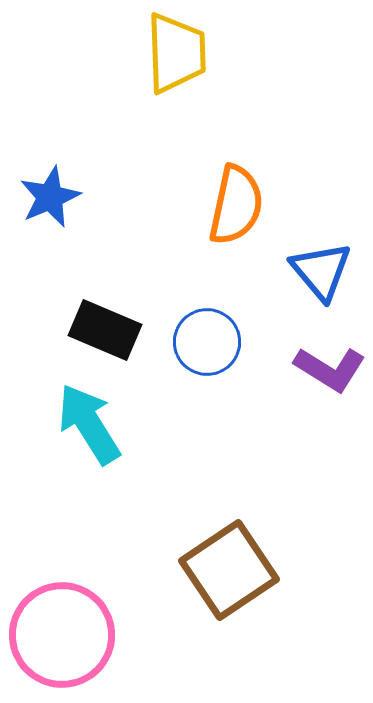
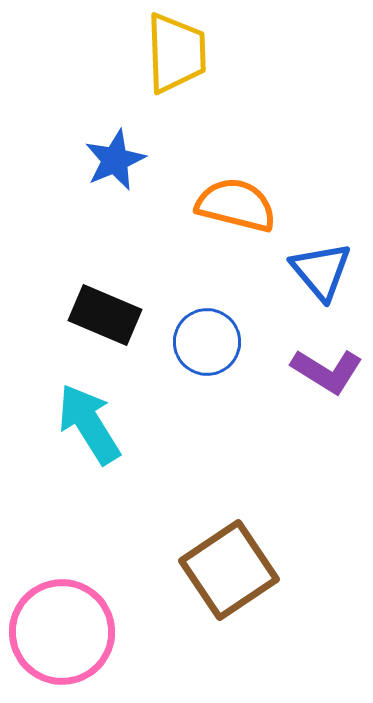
blue star: moved 65 px right, 37 px up
orange semicircle: rotated 88 degrees counterclockwise
black rectangle: moved 15 px up
purple L-shape: moved 3 px left, 2 px down
pink circle: moved 3 px up
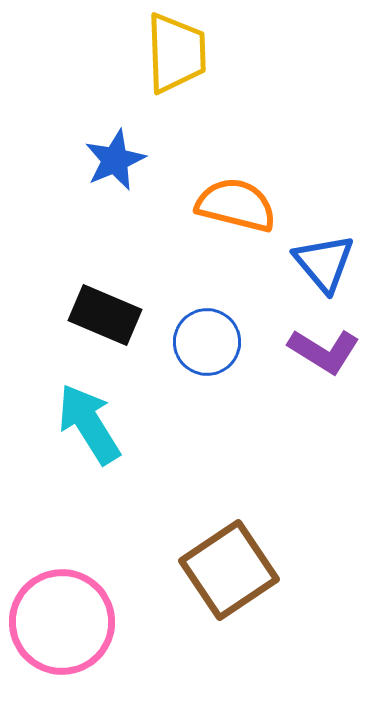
blue triangle: moved 3 px right, 8 px up
purple L-shape: moved 3 px left, 20 px up
pink circle: moved 10 px up
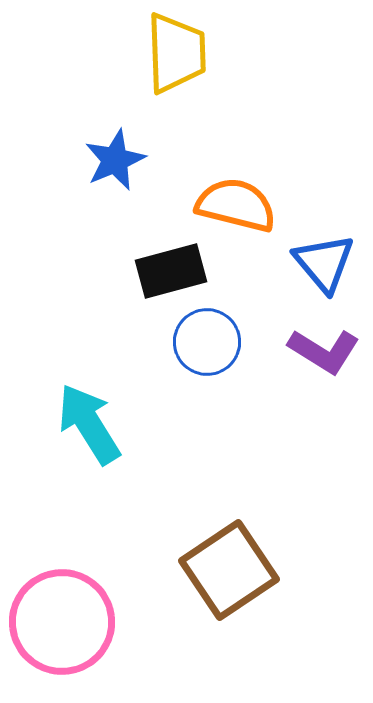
black rectangle: moved 66 px right, 44 px up; rotated 38 degrees counterclockwise
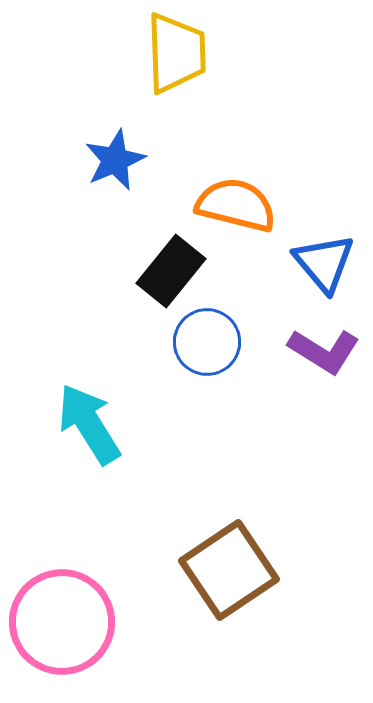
black rectangle: rotated 36 degrees counterclockwise
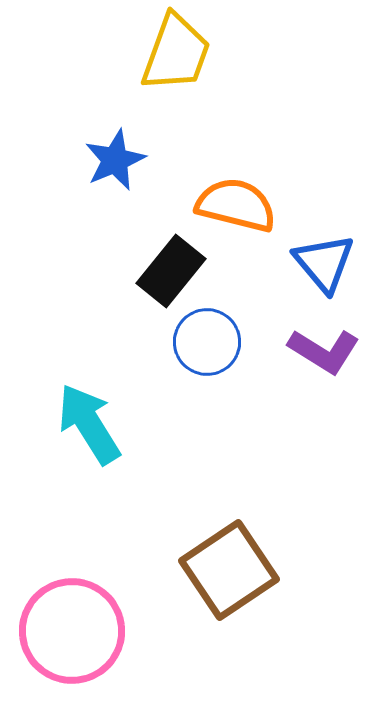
yellow trapezoid: rotated 22 degrees clockwise
pink circle: moved 10 px right, 9 px down
